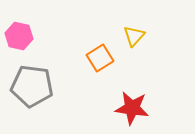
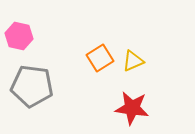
yellow triangle: moved 1 px left, 25 px down; rotated 25 degrees clockwise
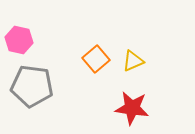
pink hexagon: moved 4 px down
orange square: moved 4 px left, 1 px down; rotated 8 degrees counterclockwise
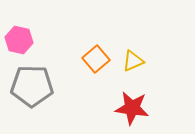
gray pentagon: rotated 6 degrees counterclockwise
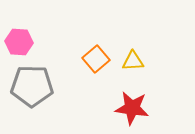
pink hexagon: moved 2 px down; rotated 8 degrees counterclockwise
yellow triangle: rotated 20 degrees clockwise
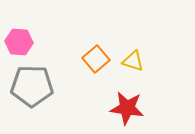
yellow triangle: rotated 20 degrees clockwise
red star: moved 5 px left
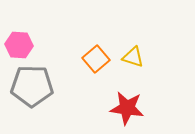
pink hexagon: moved 3 px down
yellow triangle: moved 4 px up
